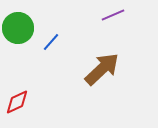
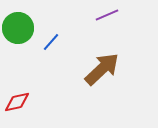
purple line: moved 6 px left
red diamond: rotated 12 degrees clockwise
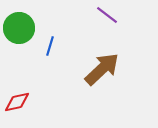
purple line: rotated 60 degrees clockwise
green circle: moved 1 px right
blue line: moved 1 px left, 4 px down; rotated 24 degrees counterclockwise
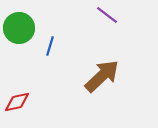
brown arrow: moved 7 px down
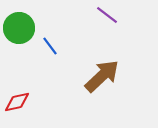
blue line: rotated 54 degrees counterclockwise
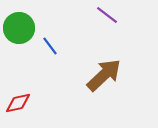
brown arrow: moved 2 px right, 1 px up
red diamond: moved 1 px right, 1 px down
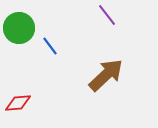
purple line: rotated 15 degrees clockwise
brown arrow: moved 2 px right
red diamond: rotated 8 degrees clockwise
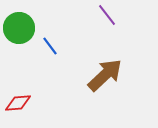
brown arrow: moved 1 px left
